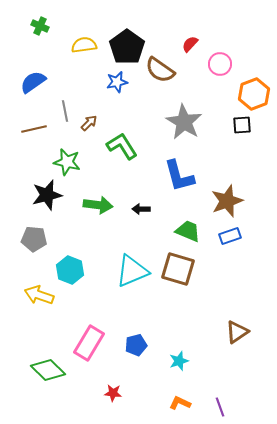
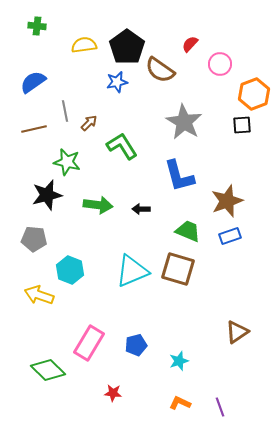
green cross: moved 3 px left; rotated 18 degrees counterclockwise
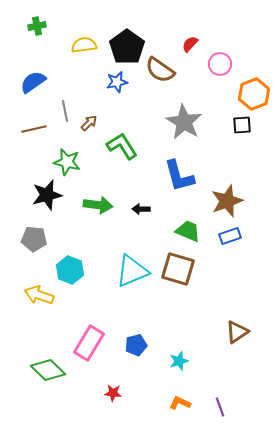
green cross: rotated 18 degrees counterclockwise
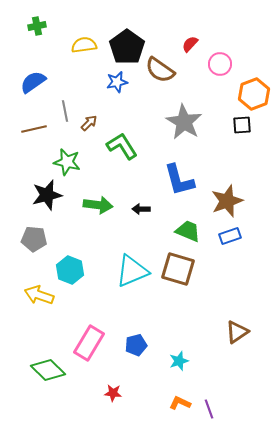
blue L-shape: moved 4 px down
purple line: moved 11 px left, 2 px down
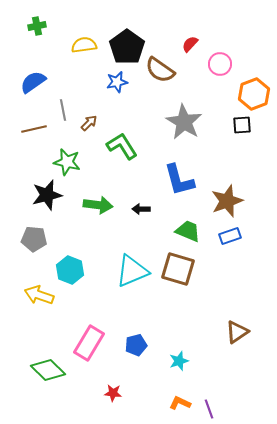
gray line: moved 2 px left, 1 px up
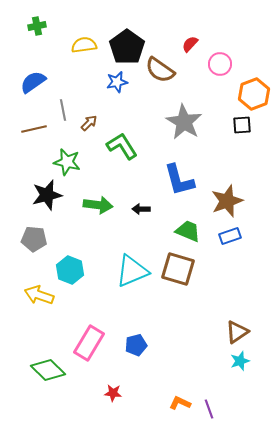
cyan star: moved 61 px right
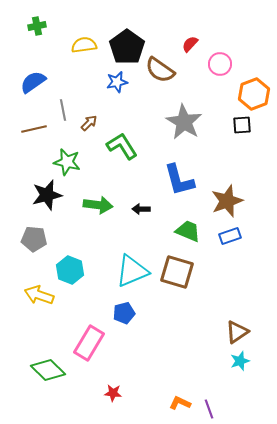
brown square: moved 1 px left, 3 px down
blue pentagon: moved 12 px left, 32 px up
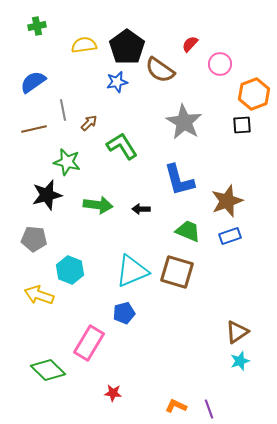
orange L-shape: moved 4 px left, 3 px down
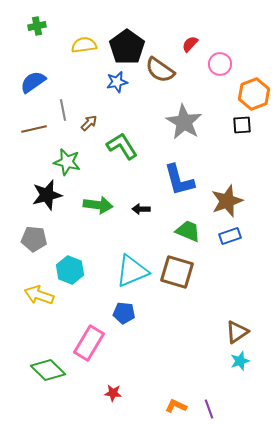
blue pentagon: rotated 20 degrees clockwise
